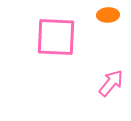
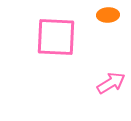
pink arrow: rotated 20 degrees clockwise
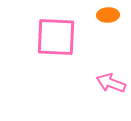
pink arrow: rotated 128 degrees counterclockwise
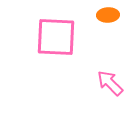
pink arrow: moved 1 px left; rotated 24 degrees clockwise
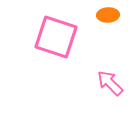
pink square: rotated 15 degrees clockwise
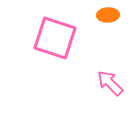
pink square: moved 1 px left, 1 px down
